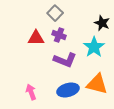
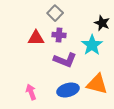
purple cross: rotated 16 degrees counterclockwise
cyan star: moved 2 px left, 2 px up
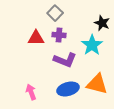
blue ellipse: moved 1 px up
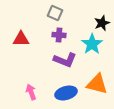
gray square: rotated 21 degrees counterclockwise
black star: rotated 28 degrees clockwise
red triangle: moved 15 px left, 1 px down
cyan star: moved 1 px up
blue ellipse: moved 2 px left, 4 px down
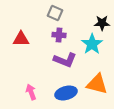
black star: rotated 21 degrees clockwise
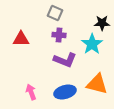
blue ellipse: moved 1 px left, 1 px up
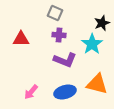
black star: rotated 21 degrees counterclockwise
pink arrow: rotated 119 degrees counterclockwise
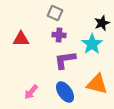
purple L-shape: rotated 150 degrees clockwise
blue ellipse: rotated 70 degrees clockwise
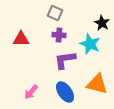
black star: rotated 21 degrees counterclockwise
cyan star: moved 2 px left; rotated 15 degrees counterclockwise
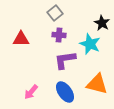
gray square: rotated 28 degrees clockwise
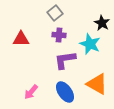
orange triangle: rotated 15 degrees clockwise
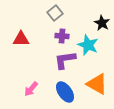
purple cross: moved 3 px right, 1 px down
cyan star: moved 2 px left, 1 px down
pink arrow: moved 3 px up
